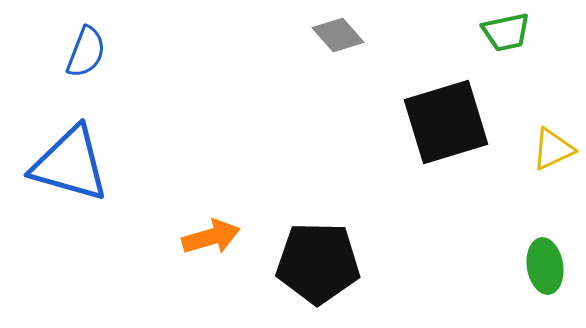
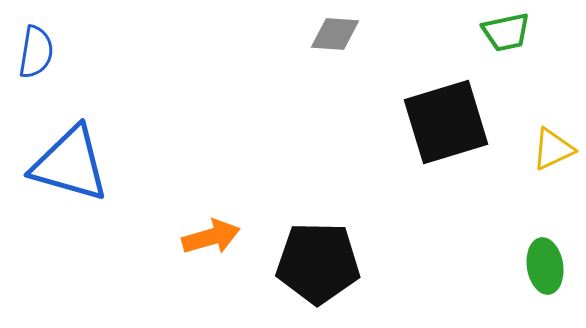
gray diamond: moved 3 px left, 1 px up; rotated 45 degrees counterclockwise
blue semicircle: moved 50 px left; rotated 12 degrees counterclockwise
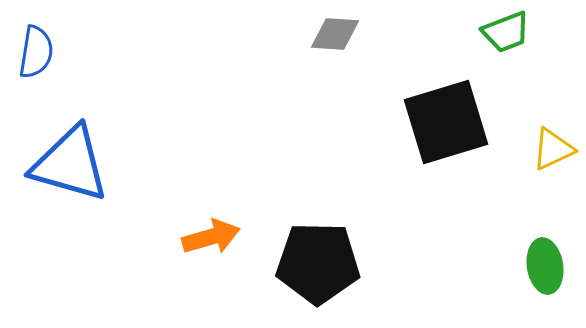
green trapezoid: rotated 9 degrees counterclockwise
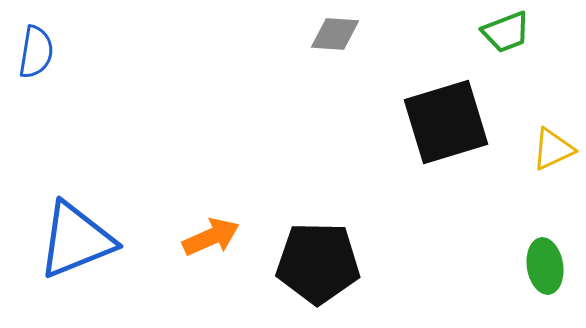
blue triangle: moved 6 px right, 76 px down; rotated 38 degrees counterclockwise
orange arrow: rotated 8 degrees counterclockwise
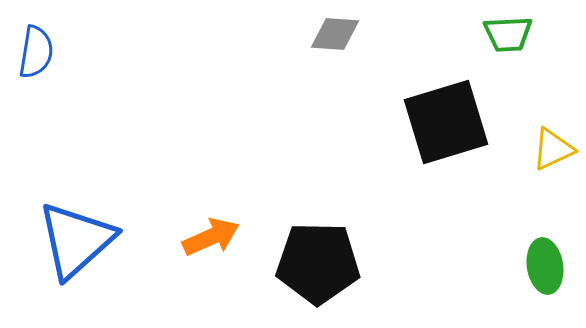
green trapezoid: moved 2 px right, 2 px down; rotated 18 degrees clockwise
blue triangle: rotated 20 degrees counterclockwise
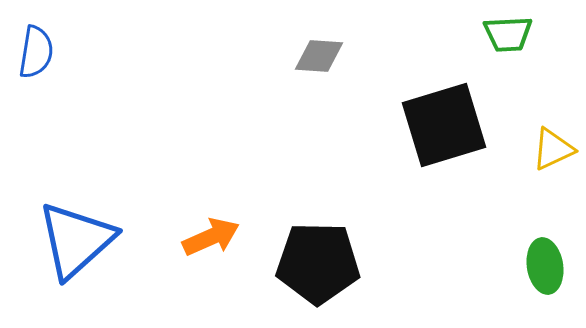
gray diamond: moved 16 px left, 22 px down
black square: moved 2 px left, 3 px down
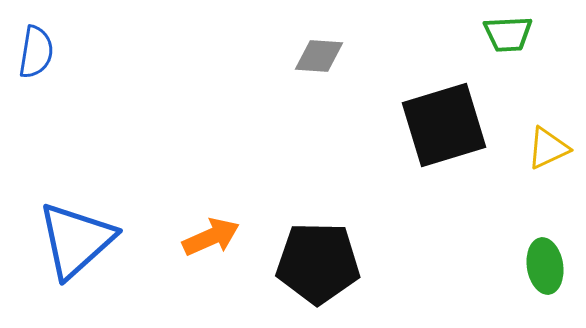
yellow triangle: moved 5 px left, 1 px up
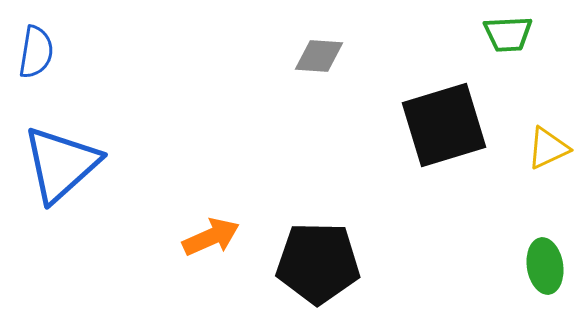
blue triangle: moved 15 px left, 76 px up
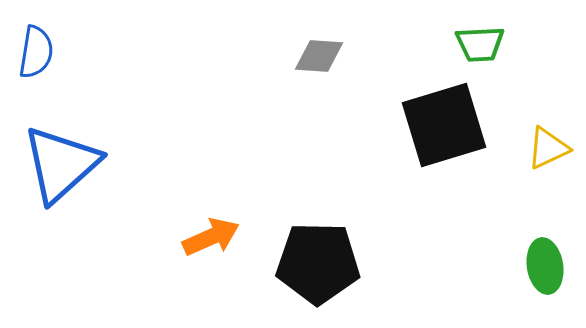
green trapezoid: moved 28 px left, 10 px down
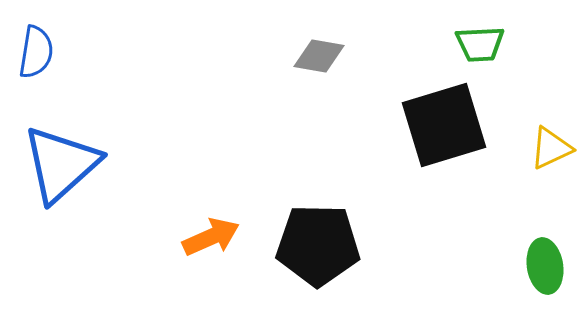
gray diamond: rotated 6 degrees clockwise
yellow triangle: moved 3 px right
black pentagon: moved 18 px up
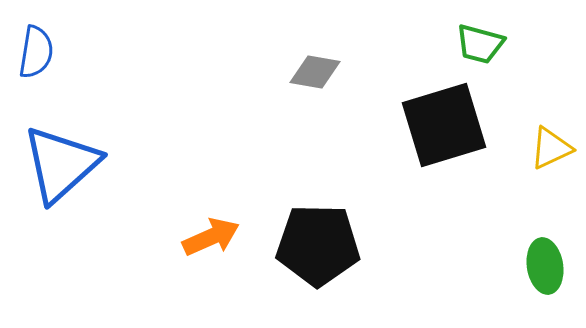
green trapezoid: rotated 18 degrees clockwise
gray diamond: moved 4 px left, 16 px down
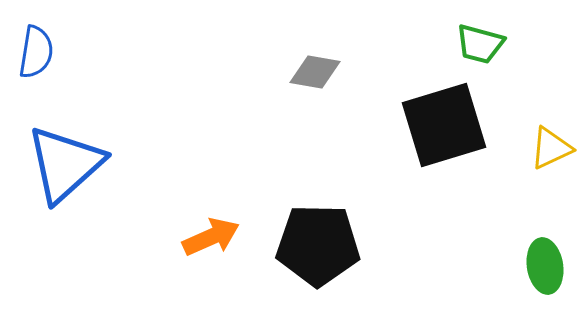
blue triangle: moved 4 px right
